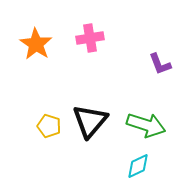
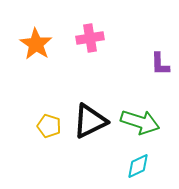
purple L-shape: rotated 20 degrees clockwise
black triangle: rotated 24 degrees clockwise
green arrow: moved 6 px left, 3 px up
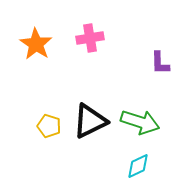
purple L-shape: moved 1 px up
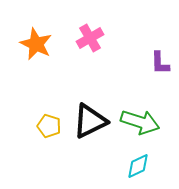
pink cross: rotated 20 degrees counterclockwise
orange star: rotated 8 degrees counterclockwise
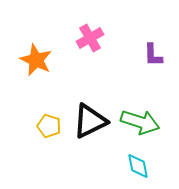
orange star: moved 16 px down
purple L-shape: moved 7 px left, 8 px up
cyan diamond: rotated 76 degrees counterclockwise
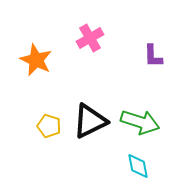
purple L-shape: moved 1 px down
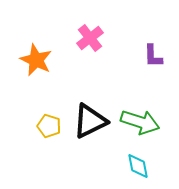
pink cross: rotated 8 degrees counterclockwise
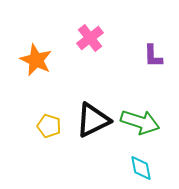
black triangle: moved 3 px right, 1 px up
cyan diamond: moved 3 px right, 2 px down
